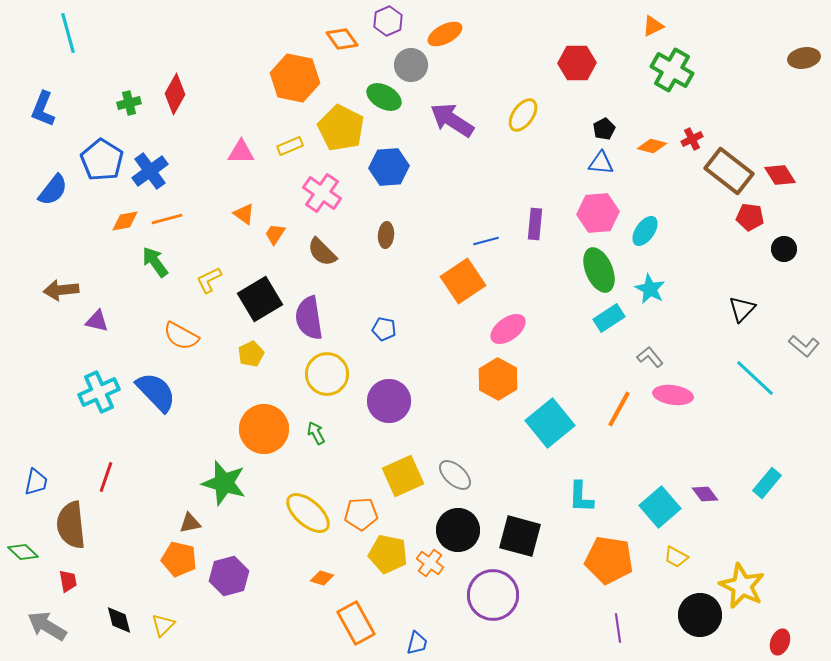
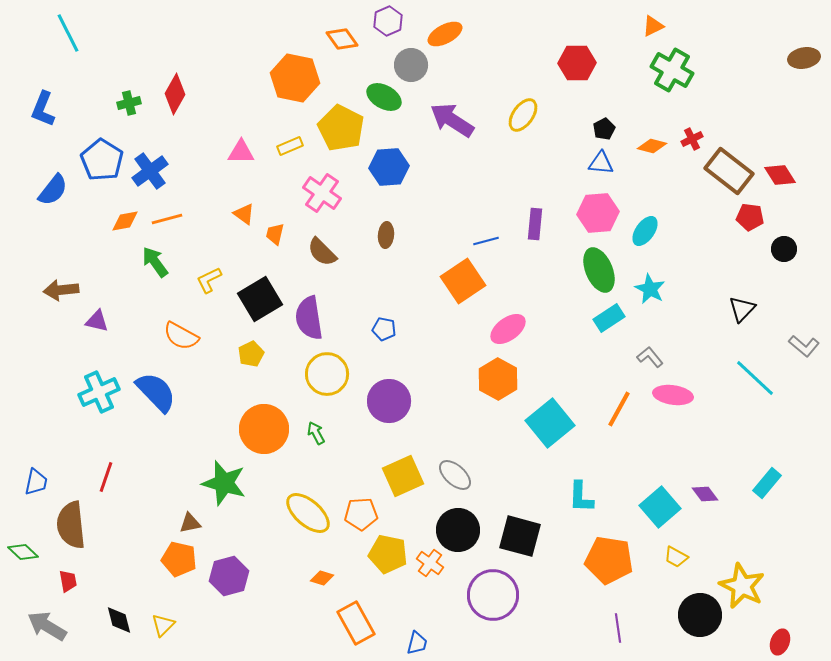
cyan line at (68, 33): rotated 12 degrees counterclockwise
orange trapezoid at (275, 234): rotated 20 degrees counterclockwise
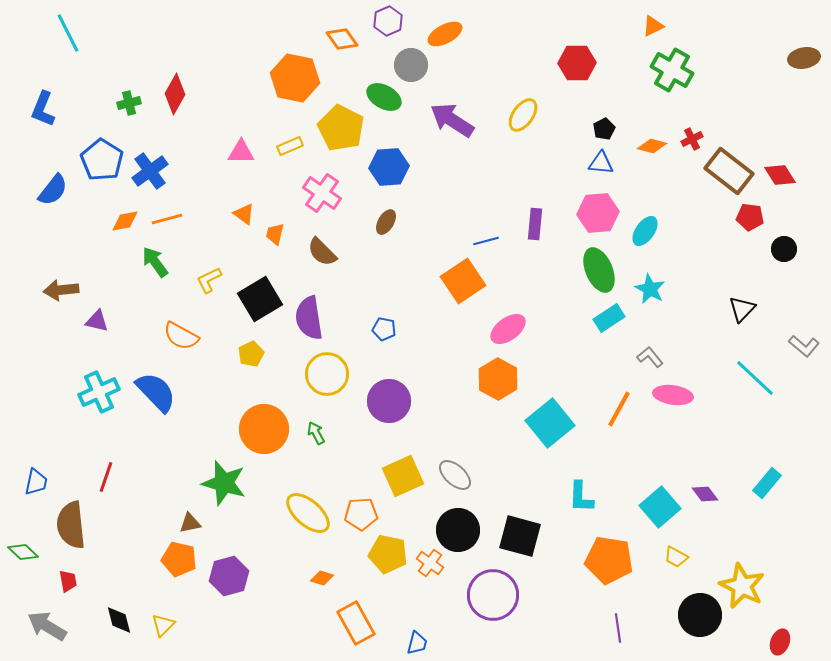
brown ellipse at (386, 235): moved 13 px up; rotated 25 degrees clockwise
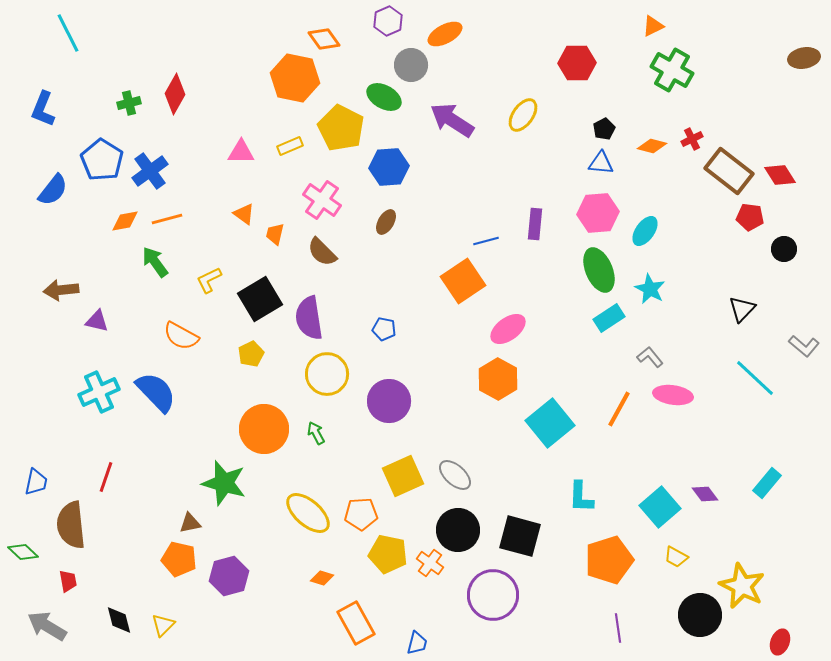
orange diamond at (342, 39): moved 18 px left
pink cross at (322, 193): moved 7 px down
orange pentagon at (609, 560): rotated 27 degrees counterclockwise
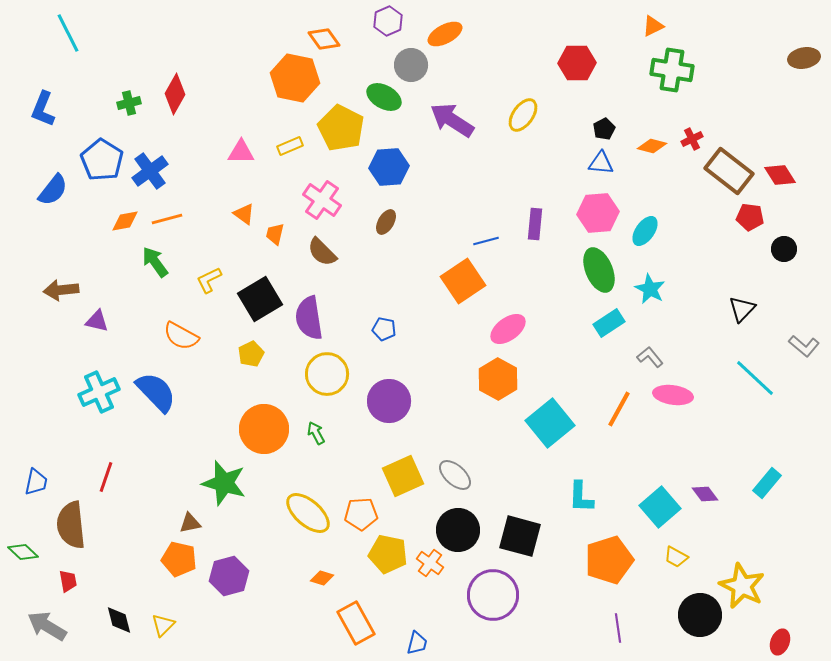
green cross at (672, 70): rotated 21 degrees counterclockwise
cyan rectangle at (609, 318): moved 5 px down
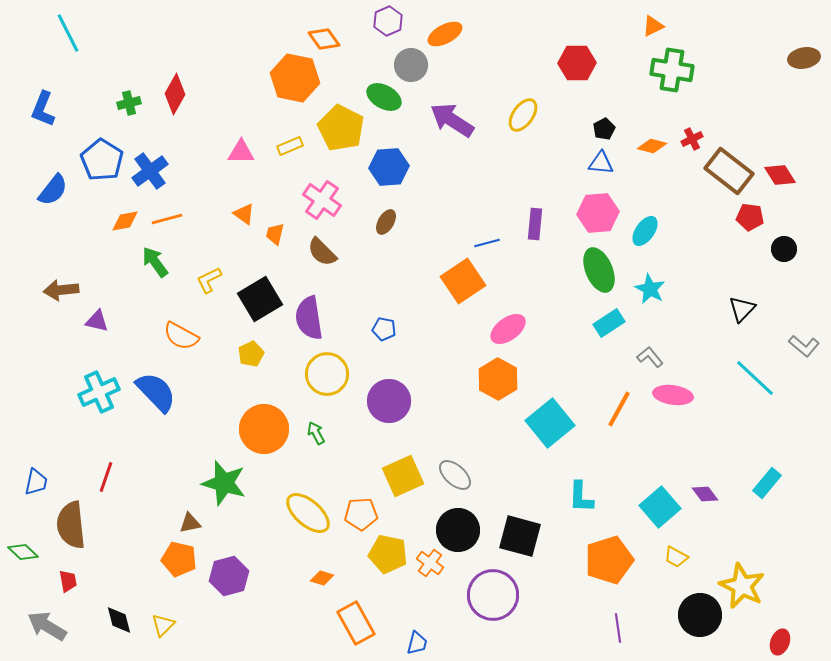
blue line at (486, 241): moved 1 px right, 2 px down
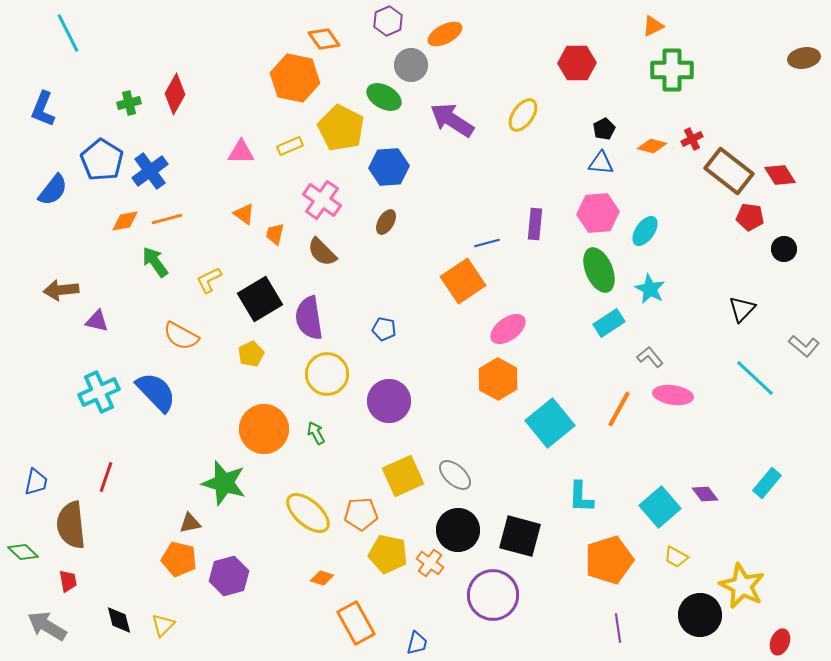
green cross at (672, 70): rotated 9 degrees counterclockwise
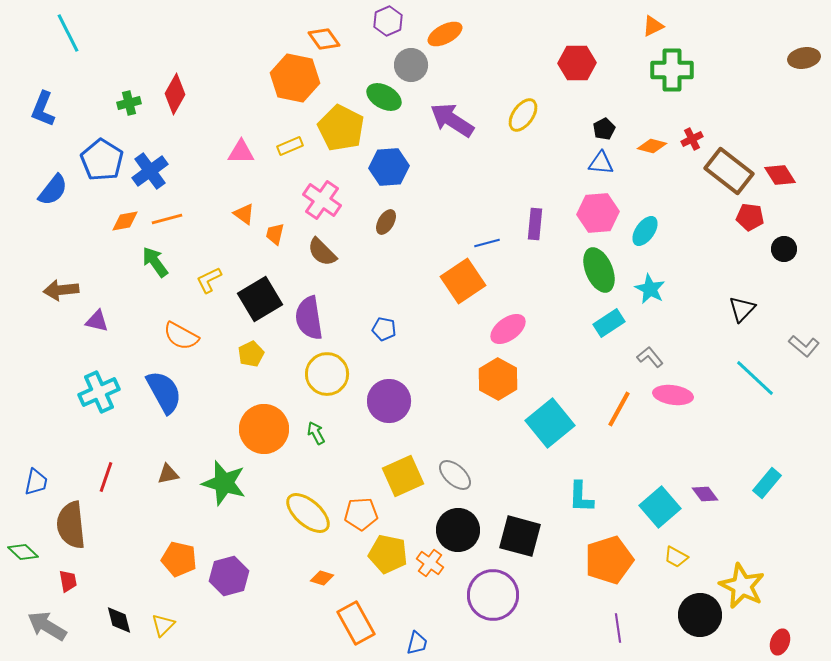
blue semicircle at (156, 392): moved 8 px right; rotated 15 degrees clockwise
brown triangle at (190, 523): moved 22 px left, 49 px up
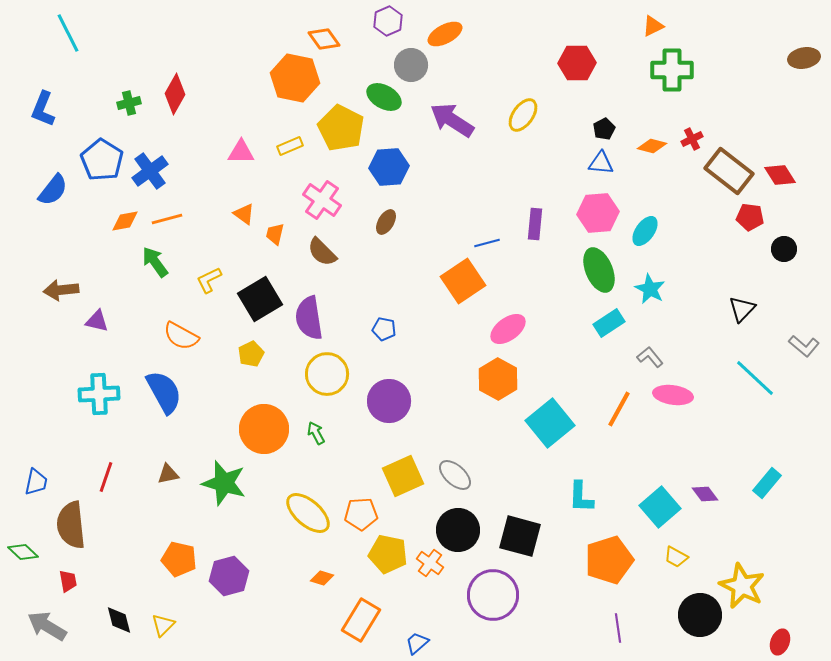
cyan cross at (99, 392): moved 2 px down; rotated 21 degrees clockwise
orange rectangle at (356, 623): moved 5 px right, 3 px up; rotated 60 degrees clockwise
blue trapezoid at (417, 643): rotated 145 degrees counterclockwise
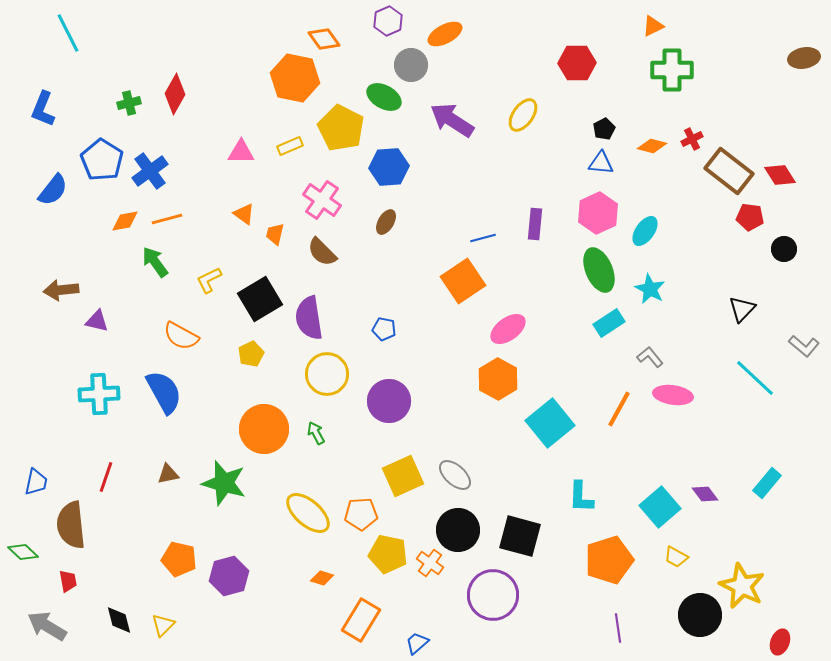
pink hexagon at (598, 213): rotated 21 degrees counterclockwise
blue line at (487, 243): moved 4 px left, 5 px up
